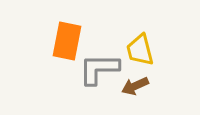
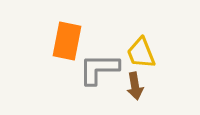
yellow trapezoid: moved 1 px right, 3 px down; rotated 8 degrees counterclockwise
brown arrow: rotated 76 degrees counterclockwise
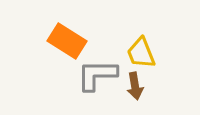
orange rectangle: rotated 69 degrees counterclockwise
gray L-shape: moved 2 px left, 6 px down
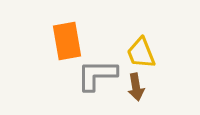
orange rectangle: rotated 48 degrees clockwise
brown arrow: moved 1 px right, 1 px down
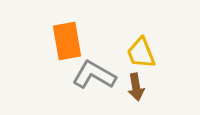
gray L-shape: moved 3 px left; rotated 30 degrees clockwise
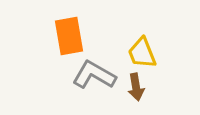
orange rectangle: moved 2 px right, 5 px up
yellow trapezoid: moved 1 px right
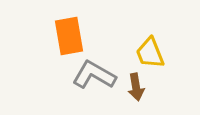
yellow trapezoid: moved 8 px right
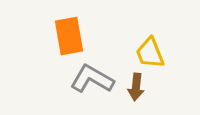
gray L-shape: moved 2 px left, 4 px down
brown arrow: rotated 16 degrees clockwise
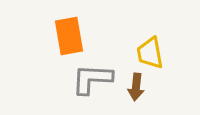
yellow trapezoid: rotated 12 degrees clockwise
gray L-shape: rotated 27 degrees counterclockwise
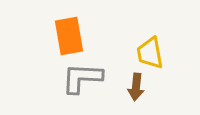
gray L-shape: moved 10 px left, 1 px up
